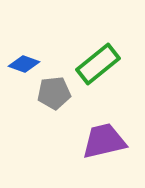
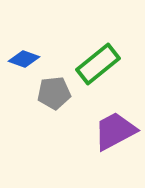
blue diamond: moved 5 px up
purple trapezoid: moved 11 px right, 10 px up; rotated 15 degrees counterclockwise
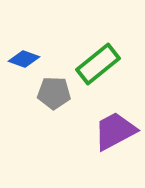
gray pentagon: rotated 8 degrees clockwise
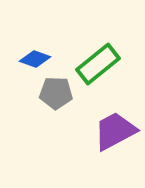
blue diamond: moved 11 px right
gray pentagon: moved 2 px right
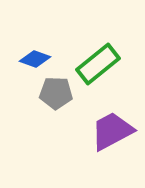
purple trapezoid: moved 3 px left
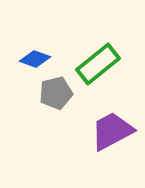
gray pentagon: rotated 16 degrees counterclockwise
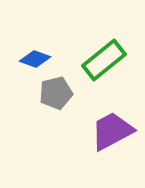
green rectangle: moved 6 px right, 4 px up
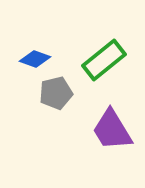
purple trapezoid: moved 1 px up; rotated 93 degrees counterclockwise
